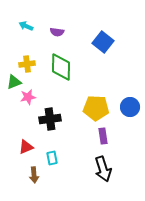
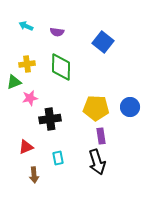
pink star: moved 2 px right, 1 px down
purple rectangle: moved 2 px left
cyan rectangle: moved 6 px right
black arrow: moved 6 px left, 7 px up
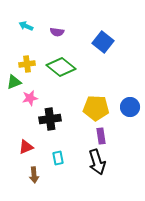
green diamond: rotated 52 degrees counterclockwise
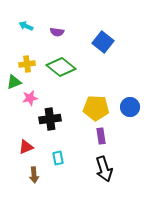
black arrow: moved 7 px right, 7 px down
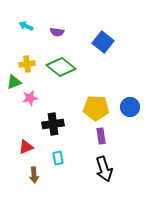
black cross: moved 3 px right, 5 px down
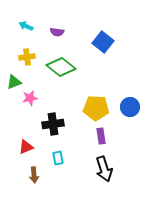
yellow cross: moved 7 px up
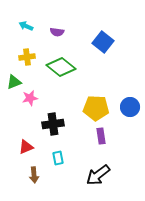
black arrow: moved 6 px left, 6 px down; rotated 70 degrees clockwise
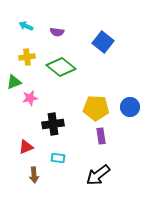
cyan rectangle: rotated 72 degrees counterclockwise
